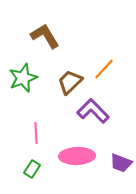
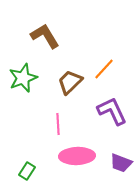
purple L-shape: moved 19 px right; rotated 20 degrees clockwise
pink line: moved 22 px right, 9 px up
green rectangle: moved 5 px left, 2 px down
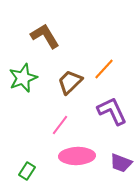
pink line: moved 2 px right, 1 px down; rotated 40 degrees clockwise
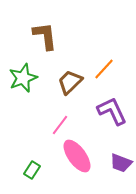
brown L-shape: rotated 24 degrees clockwise
pink ellipse: rotated 56 degrees clockwise
green rectangle: moved 5 px right, 1 px up
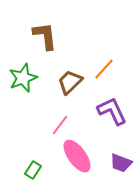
green rectangle: moved 1 px right
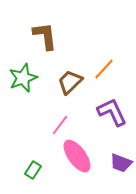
purple L-shape: moved 1 px down
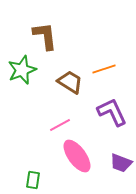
orange line: rotated 30 degrees clockwise
green star: moved 1 px left, 8 px up
brown trapezoid: rotated 76 degrees clockwise
pink line: rotated 25 degrees clockwise
green rectangle: moved 10 px down; rotated 24 degrees counterclockwise
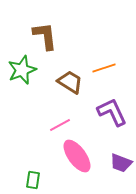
orange line: moved 1 px up
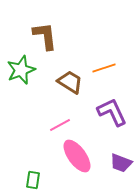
green star: moved 1 px left
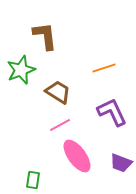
brown trapezoid: moved 12 px left, 10 px down
